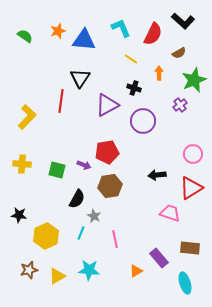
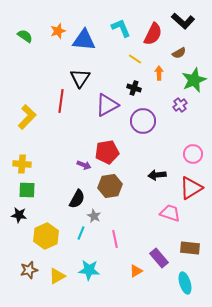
yellow line: moved 4 px right
green square: moved 30 px left, 20 px down; rotated 12 degrees counterclockwise
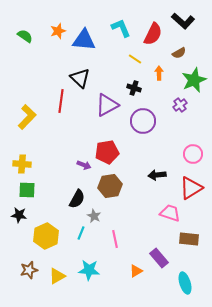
black triangle: rotated 20 degrees counterclockwise
brown rectangle: moved 1 px left, 9 px up
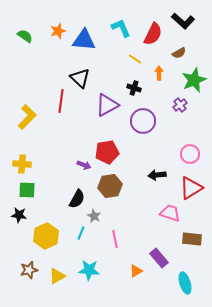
pink circle: moved 3 px left
brown rectangle: moved 3 px right
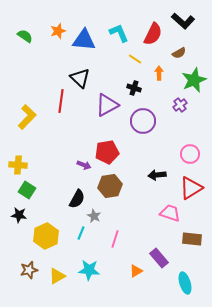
cyan L-shape: moved 2 px left, 5 px down
yellow cross: moved 4 px left, 1 px down
green square: rotated 30 degrees clockwise
pink line: rotated 30 degrees clockwise
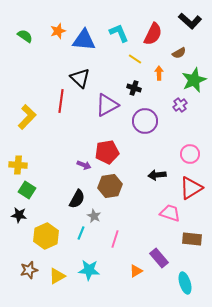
black L-shape: moved 7 px right
purple circle: moved 2 px right
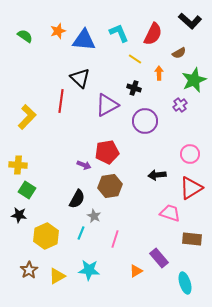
brown star: rotated 18 degrees counterclockwise
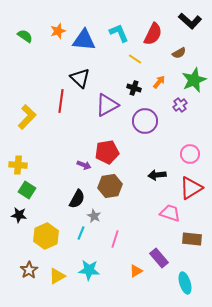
orange arrow: moved 9 px down; rotated 40 degrees clockwise
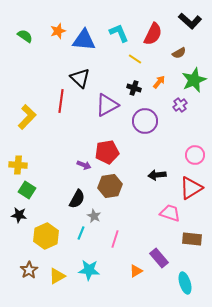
pink circle: moved 5 px right, 1 px down
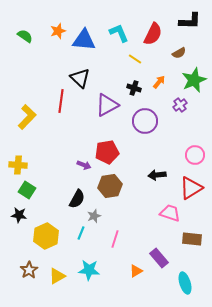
black L-shape: rotated 40 degrees counterclockwise
gray star: rotated 24 degrees clockwise
